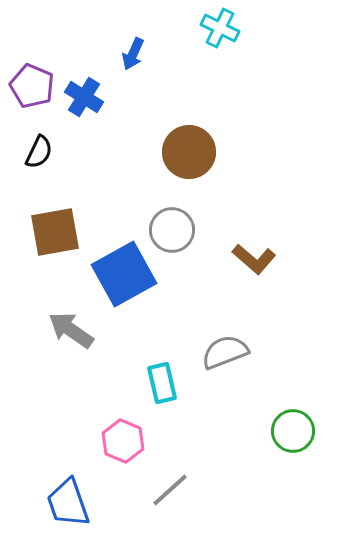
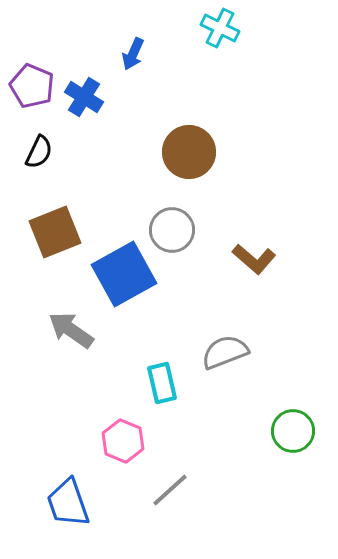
brown square: rotated 12 degrees counterclockwise
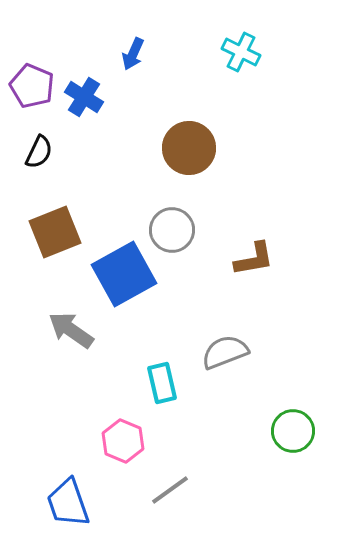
cyan cross: moved 21 px right, 24 px down
brown circle: moved 4 px up
brown L-shape: rotated 51 degrees counterclockwise
gray line: rotated 6 degrees clockwise
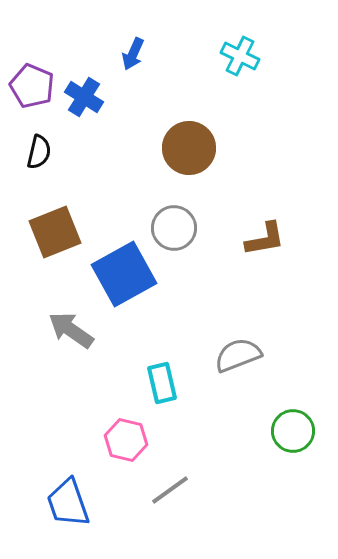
cyan cross: moved 1 px left, 4 px down
black semicircle: rotated 12 degrees counterclockwise
gray circle: moved 2 px right, 2 px up
brown L-shape: moved 11 px right, 20 px up
gray semicircle: moved 13 px right, 3 px down
pink hexagon: moved 3 px right, 1 px up; rotated 9 degrees counterclockwise
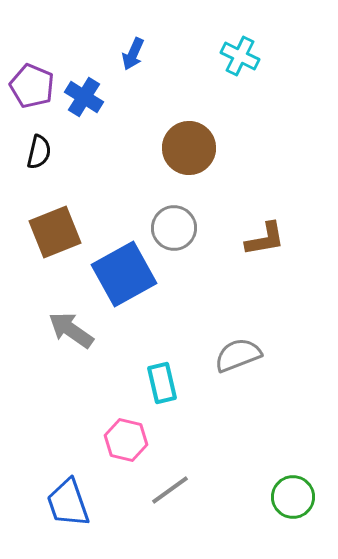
green circle: moved 66 px down
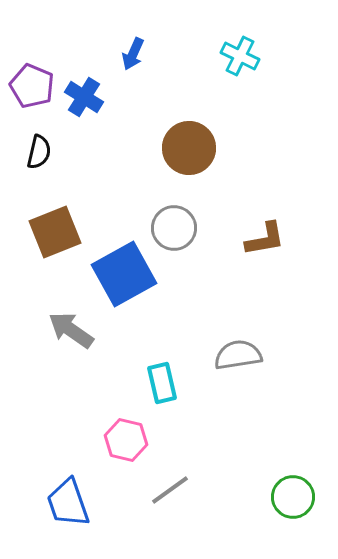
gray semicircle: rotated 12 degrees clockwise
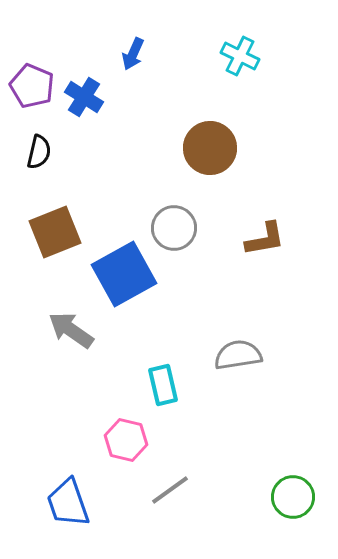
brown circle: moved 21 px right
cyan rectangle: moved 1 px right, 2 px down
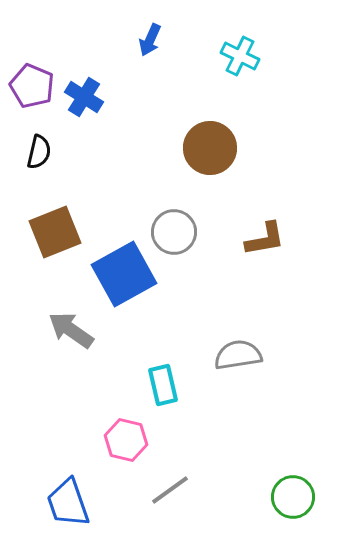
blue arrow: moved 17 px right, 14 px up
gray circle: moved 4 px down
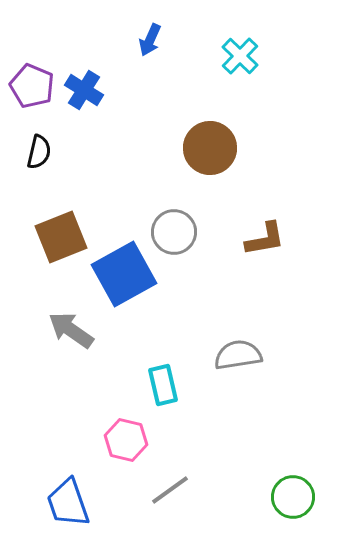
cyan cross: rotated 18 degrees clockwise
blue cross: moved 7 px up
brown square: moved 6 px right, 5 px down
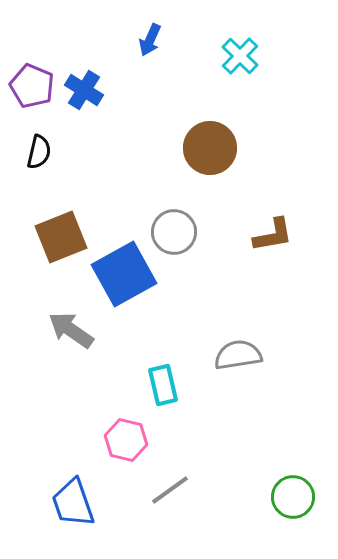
brown L-shape: moved 8 px right, 4 px up
blue trapezoid: moved 5 px right
